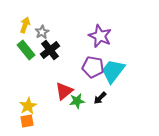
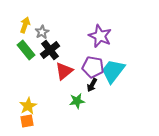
red triangle: moved 20 px up
black arrow: moved 8 px left, 13 px up; rotated 16 degrees counterclockwise
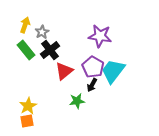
purple star: rotated 15 degrees counterclockwise
purple pentagon: rotated 20 degrees clockwise
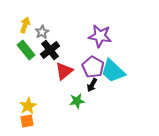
cyan trapezoid: rotated 84 degrees counterclockwise
